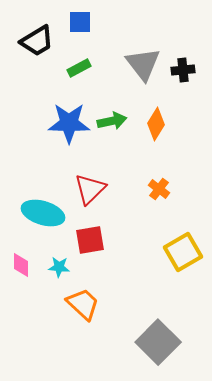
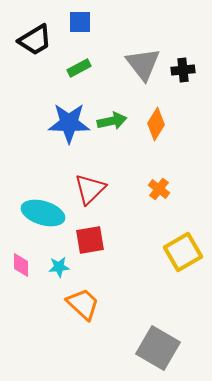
black trapezoid: moved 2 px left, 1 px up
cyan star: rotated 10 degrees counterclockwise
gray square: moved 6 px down; rotated 15 degrees counterclockwise
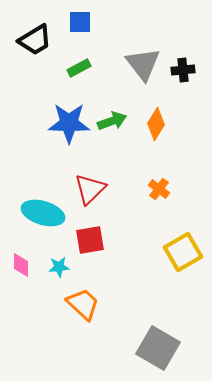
green arrow: rotated 8 degrees counterclockwise
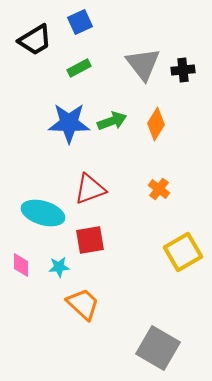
blue square: rotated 25 degrees counterclockwise
red triangle: rotated 24 degrees clockwise
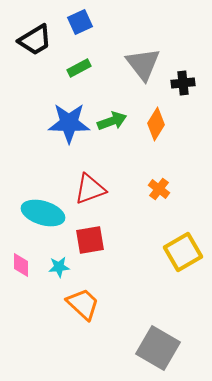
black cross: moved 13 px down
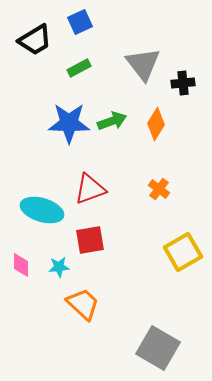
cyan ellipse: moved 1 px left, 3 px up
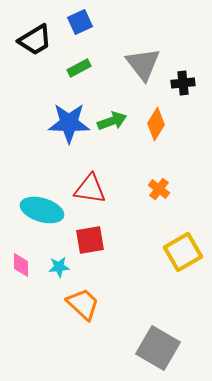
red triangle: rotated 28 degrees clockwise
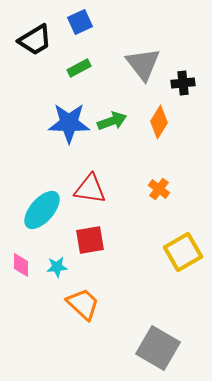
orange diamond: moved 3 px right, 2 px up
cyan ellipse: rotated 66 degrees counterclockwise
cyan star: moved 2 px left
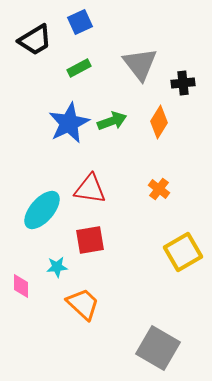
gray triangle: moved 3 px left
blue star: rotated 27 degrees counterclockwise
pink diamond: moved 21 px down
